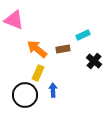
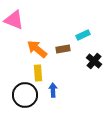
yellow rectangle: rotated 28 degrees counterclockwise
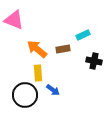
black cross: rotated 28 degrees counterclockwise
blue arrow: rotated 128 degrees clockwise
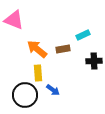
black cross: rotated 14 degrees counterclockwise
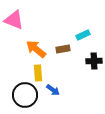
orange arrow: moved 1 px left
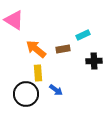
pink triangle: rotated 10 degrees clockwise
blue arrow: moved 3 px right
black circle: moved 1 px right, 1 px up
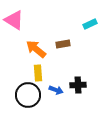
cyan rectangle: moved 7 px right, 11 px up
brown rectangle: moved 5 px up
black cross: moved 16 px left, 24 px down
blue arrow: rotated 16 degrees counterclockwise
black circle: moved 2 px right, 1 px down
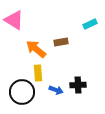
brown rectangle: moved 2 px left, 2 px up
black circle: moved 6 px left, 3 px up
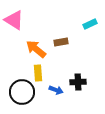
black cross: moved 3 px up
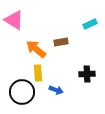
black cross: moved 9 px right, 8 px up
